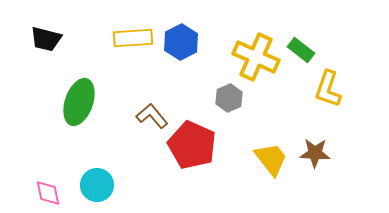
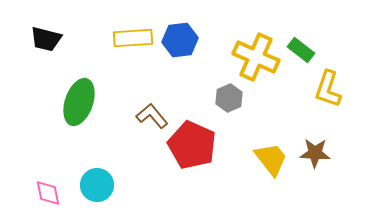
blue hexagon: moved 1 px left, 2 px up; rotated 20 degrees clockwise
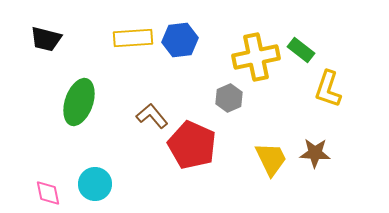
yellow cross: rotated 36 degrees counterclockwise
yellow trapezoid: rotated 12 degrees clockwise
cyan circle: moved 2 px left, 1 px up
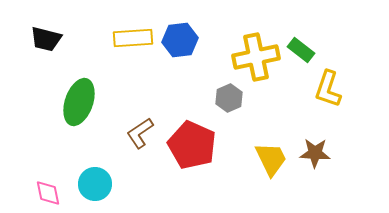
brown L-shape: moved 12 px left, 17 px down; rotated 84 degrees counterclockwise
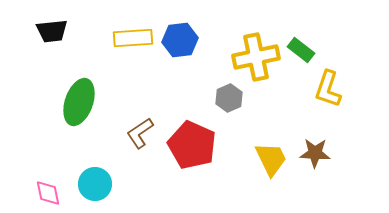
black trapezoid: moved 6 px right, 8 px up; rotated 20 degrees counterclockwise
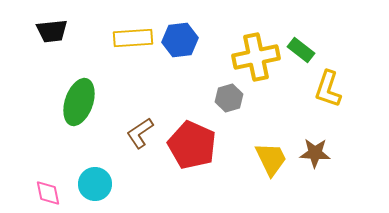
gray hexagon: rotated 8 degrees clockwise
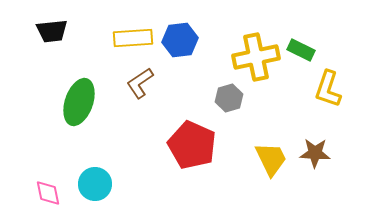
green rectangle: rotated 12 degrees counterclockwise
brown L-shape: moved 50 px up
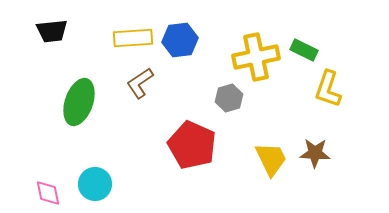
green rectangle: moved 3 px right
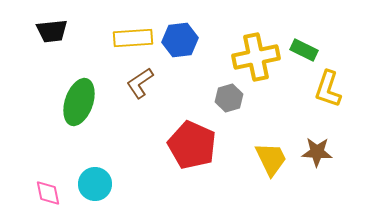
brown star: moved 2 px right, 1 px up
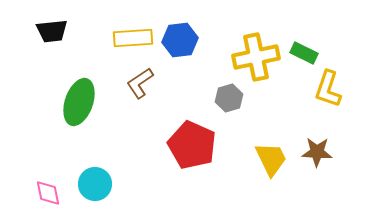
green rectangle: moved 3 px down
